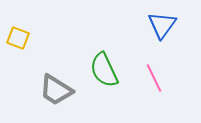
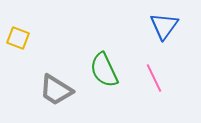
blue triangle: moved 2 px right, 1 px down
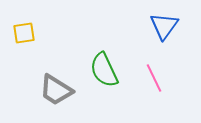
yellow square: moved 6 px right, 5 px up; rotated 30 degrees counterclockwise
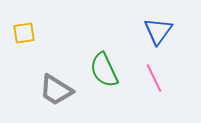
blue triangle: moved 6 px left, 5 px down
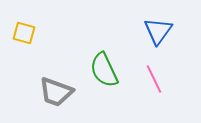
yellow square: rotated 25 degrees clockwise
pink line: moved 1 px down
gray trapezoid: moved 2 px down; rotated 12 degrees counterclockwise
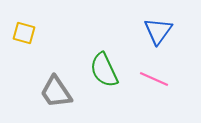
pink line: rotated 40 degrees counterclockwise
gray trapezoid: rotated 36 degrees clockwise
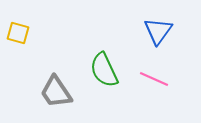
yellow square: moved 6 px left
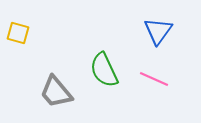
gray trapezoid: rotated 6 degrees counterclockwise
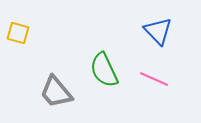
blue triangle: rotated 20 degrees counterclockwise
